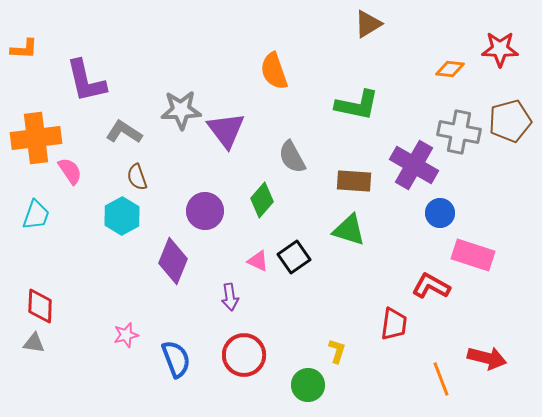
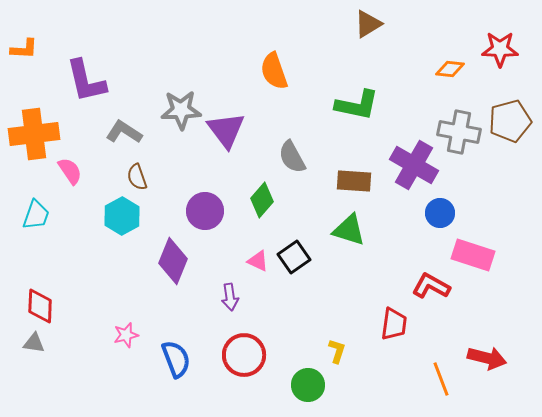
orange cross: moved 2 px left, 4 px up
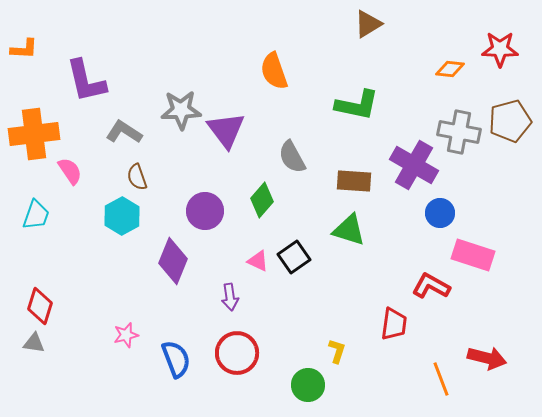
red diamond: rotated 15 degrees clockwise
red circle: moved 7 px left, 2 px up
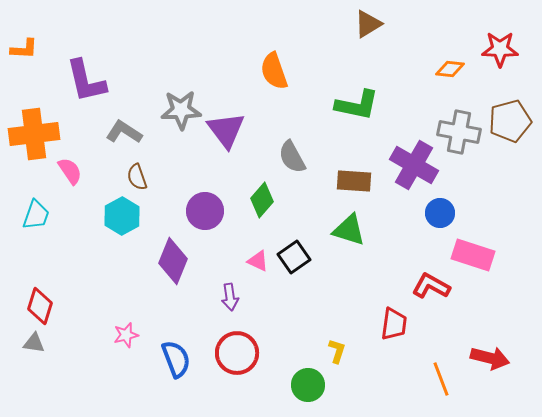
red arrow: moved 3 px right
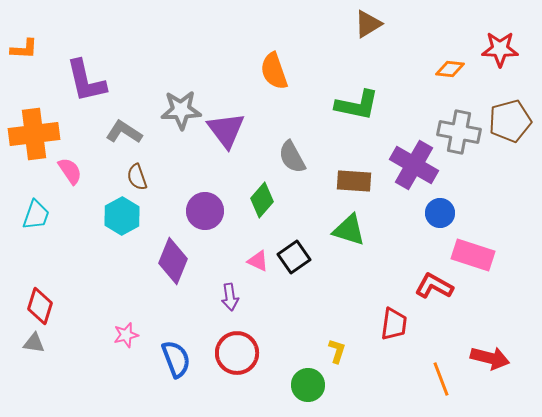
red L-shape: moved 3 px right
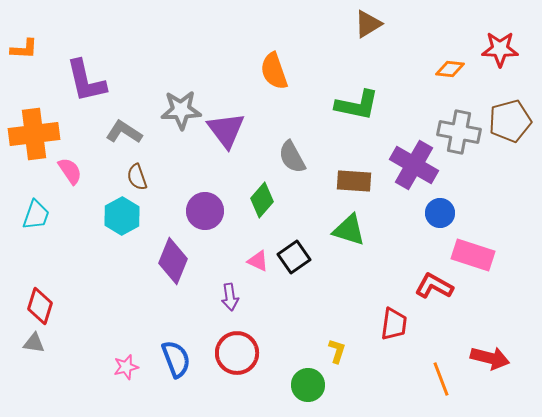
pink star: moved 32 px down
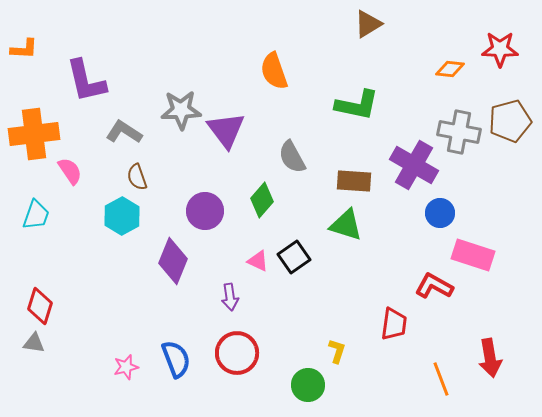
green triangle: moved 3 px left, 5 px up
red arrow: rotated 66 degrees clockwise
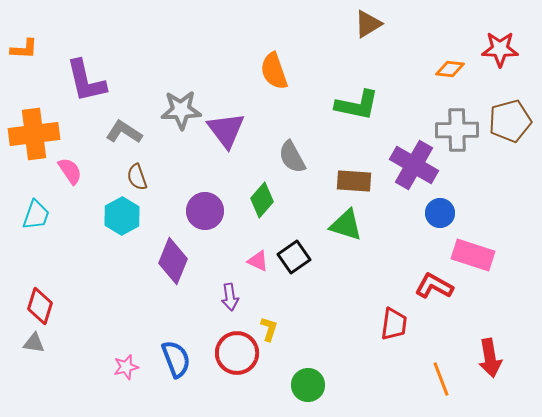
gray cross: moved 2 px left, 2 px up; rotated 12 degrees counterclockwise
yellow L-shape: moved 68 px left, 22 px up
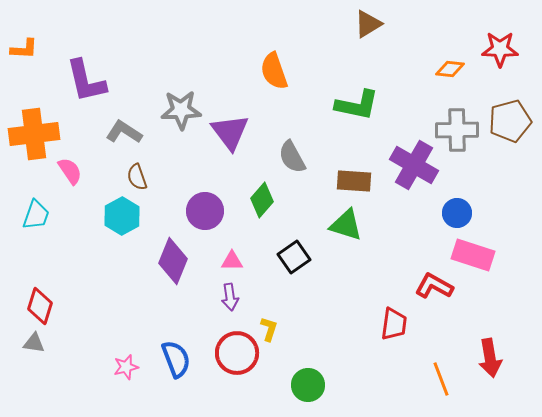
purple triangle: moved 4 px right, 2 px down
blue circle: moved 17 px right
pink triangle: moved 26 px left; rotated 25 degrees counterclockwise
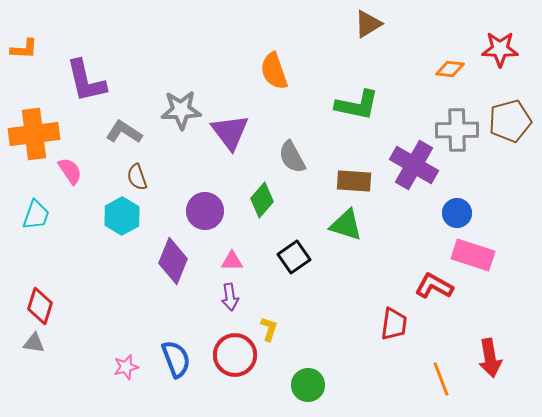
red circle: moved 2 px left, 2 px down
